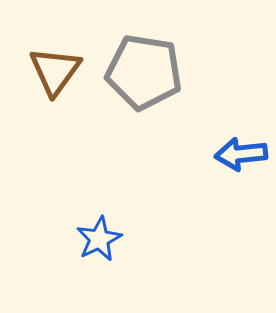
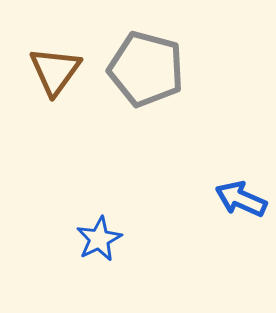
gray pentagon: moved 2 px right, 3 px up; rotated 6 degrees clockwise
blue arrow: moved 45 px down; rotated 30 degrees clockwise
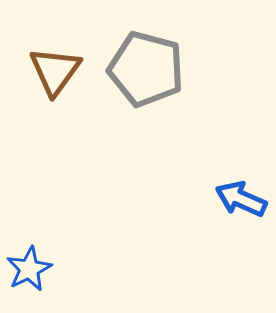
blue star: moved 70 px left, 30 px down
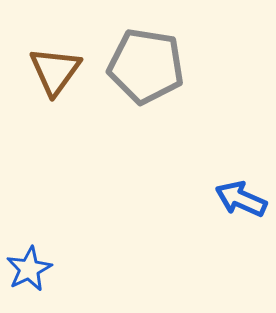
gray pentagon: moved 3 px up; rotated 6 degrees counterclockwise
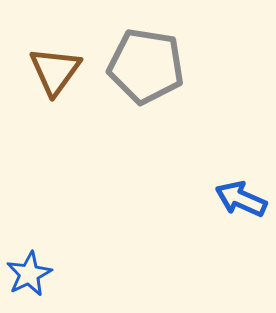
blue star: moved 5 px down
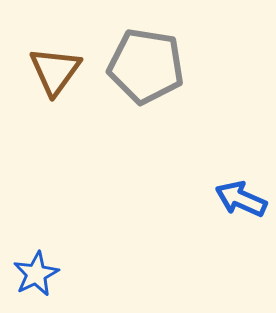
blue star: moved 7 px right
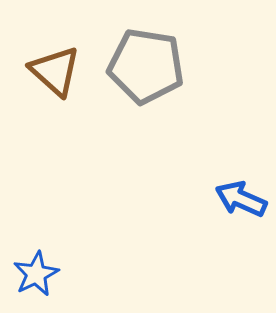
brown triangle: rotated 24 degrees counterclockwise
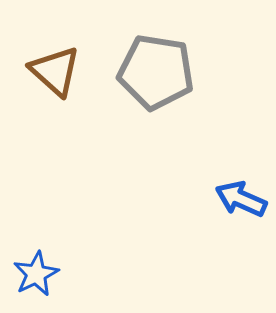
gray pentagon: moved 10 px right, 6 px down
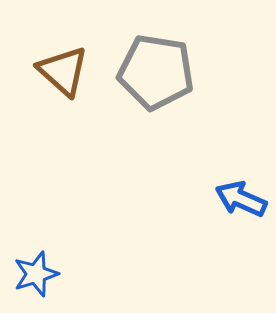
brown triangle: moved 8 px right
blue star: rotated 9 degrees clockwise
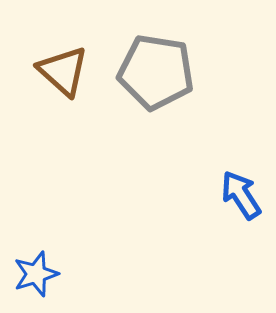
blue arrow: moved 4 px up; rotated 33 degrees clockwise
